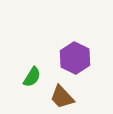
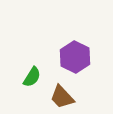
purple hexagon: moved 1 px up
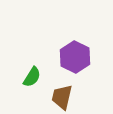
brown trapezoid: rotated 56 degrees clockwise
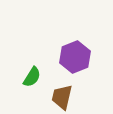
purple hexagon: rotated 12 degrees clockwise
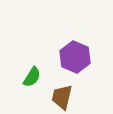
purple hexagon: rotated 16 degrees counterclockwise
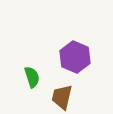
green semicircle: rotated 50 degrees counterclockwise
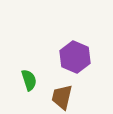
green semicircle: moved 3 px left, 3 px down
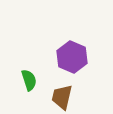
purple hexagon: moved 3 px left
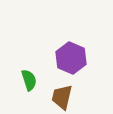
purple hexagon: moved 1 px left, 1 px down
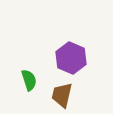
brown trapezoid: moved 2 px up
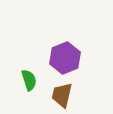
purple hexagon: moved 6 px left; rotated 16 degrees clockwise
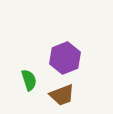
brown trapezoid: rotated 124 degrees counterclockwise
